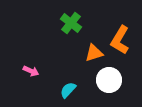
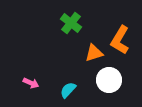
pink arrow: moved 12 px down
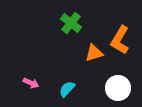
white circle: moved 9 px right, 8 px down
cyan semicircle: moved 1 px left, 1 px up
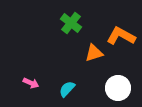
orange L-shape: moved 1 px right, 4 px up; rotated 88 degrees clockwise
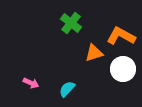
white circle: moved 5 px right, 19 px up
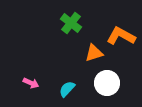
white circle: moved 16 px left, 14 px down
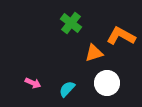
pink arrow: moved 2 px right
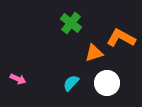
orange L-shape: moved 2 px down
pink arrow: moved 15 px left, 4 px up
cyan semicircle: moved 4 px right, 6 px up
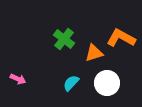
green cross: moved 7 px left, 16 px down
